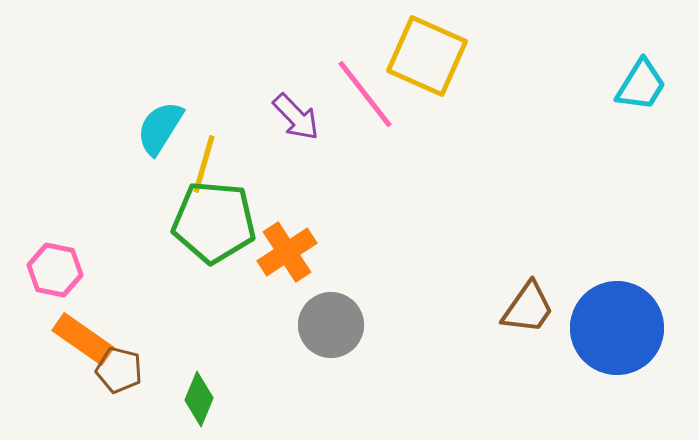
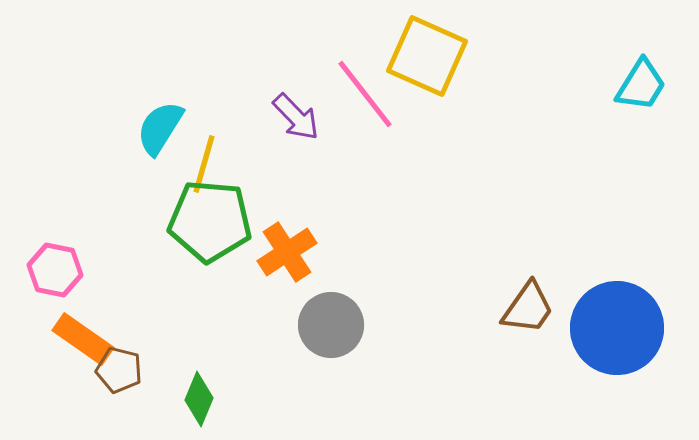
green pentagon: moved 4 px left, 1 px up
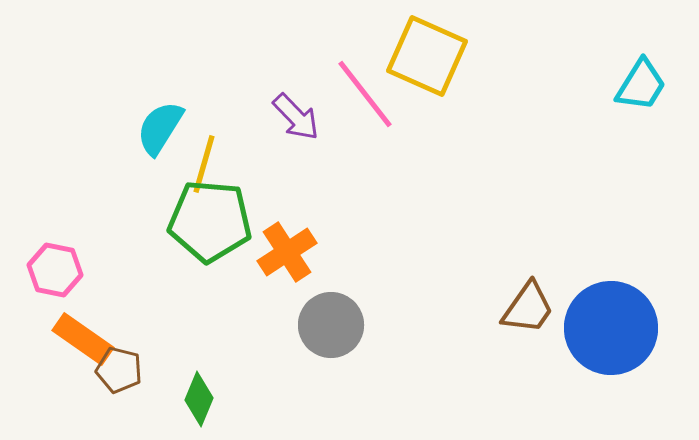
blue circle: moved 6 px left
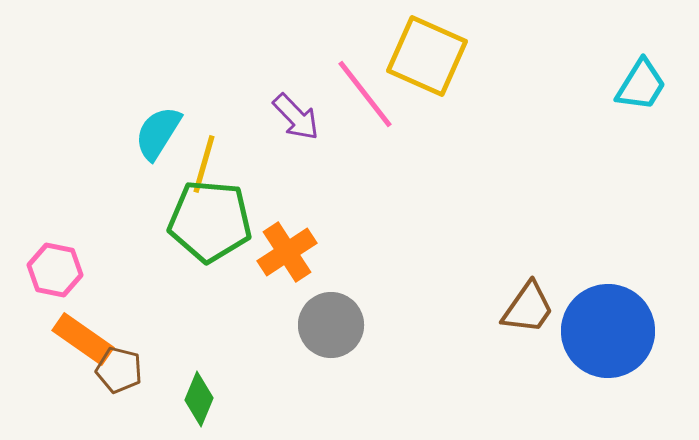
cyan semicircle: moved 2 px left, 5 px down
blue circle: moved 3 px left, 3 px down
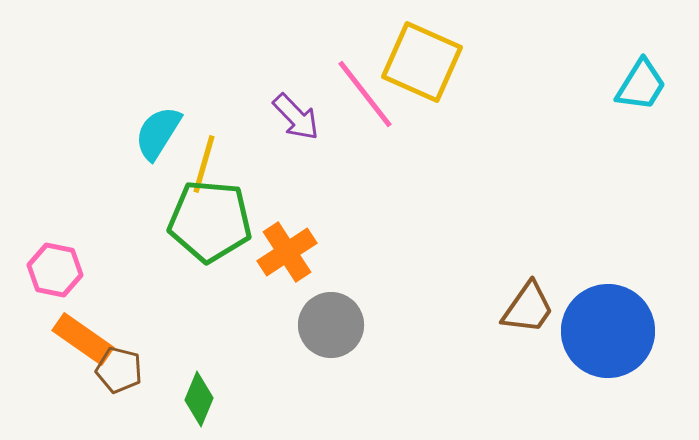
yellow square: moved 5 px left, 6 px down
